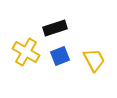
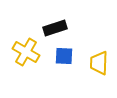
blue square: moved 4 px right; rotated 24 degrees clockwise
yellow trapezoid: moved 5 px right, 3 px down; rotated 150 degrees counterclockwise
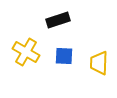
black rectangle: moved 3 px right, 8 px up
